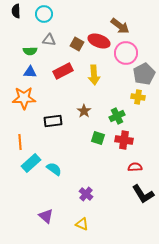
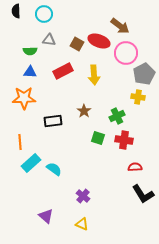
purple cross: moved 3 px left, 2 px down
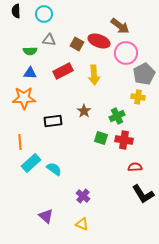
blue triangle: moved 1 px down
green square: moved 3 px right
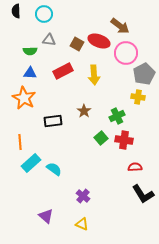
orange star: rotated 30 degrees clockwise
green square: rotated 32 degrees clockwise
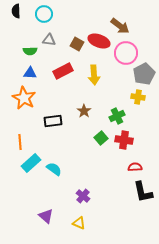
black L-shape: moved 2 px up; rotated 20 degrees clockwise
yellow triangle: moved 3 px left, 1 px up
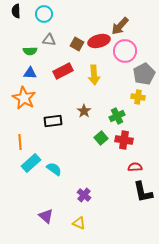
brown arrow: rotated 96 degrees clockwise
red ellipse: rotated 35 degrees counterclockwise
pink circle: moved 1 px left, 2 px up
purple cross: moved 1 px right, 1 px up
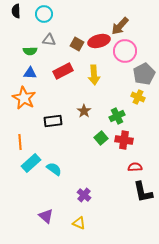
yellow cross: rotated 16 degrees clockwise
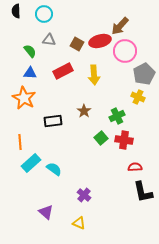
red ellipse: moved 1 px right
green semicircle: rotated 128 degrees counterclockwise
purple triangle: moved 4 px up
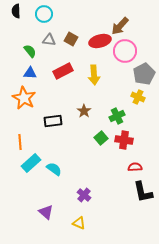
brown square: moved 6 px left, 5 px up
